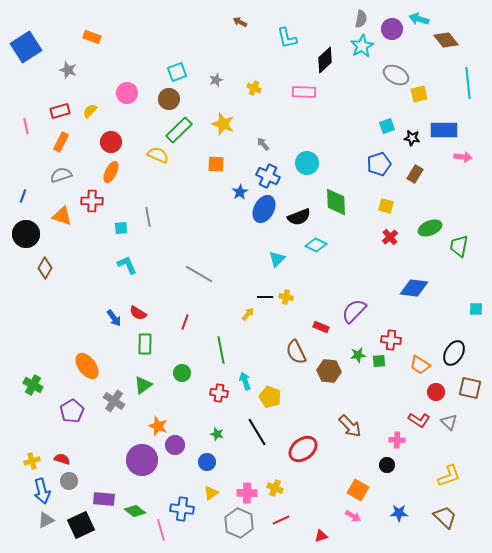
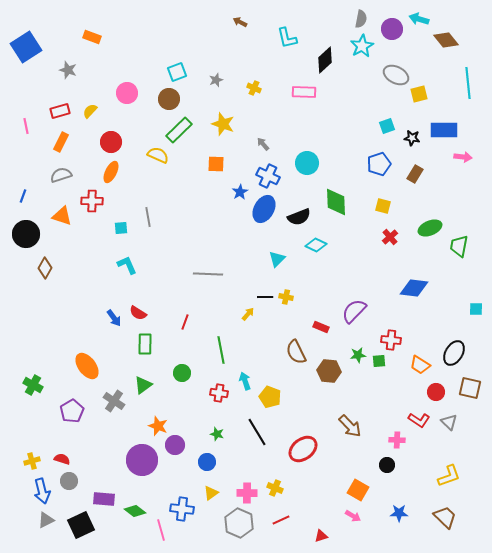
yellow square at (386, 206): moved 3 px left
gray line at (199, 274): moved 9 px right; rotated 28 degrees counterclockwise
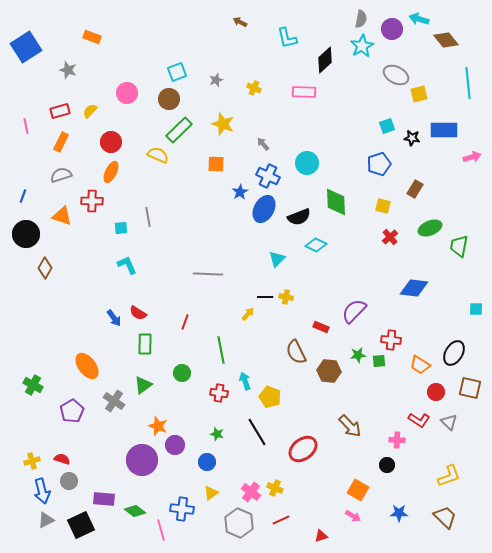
pink arrow at (463, 157): moved 9 px right; rotated 24 degrees counterclockwise
brown rectangle at (415, 174): moved 15 px down
pink cross at (247, 493): moved 4 px right, 1 px up; rotated 36 degrees clockwise
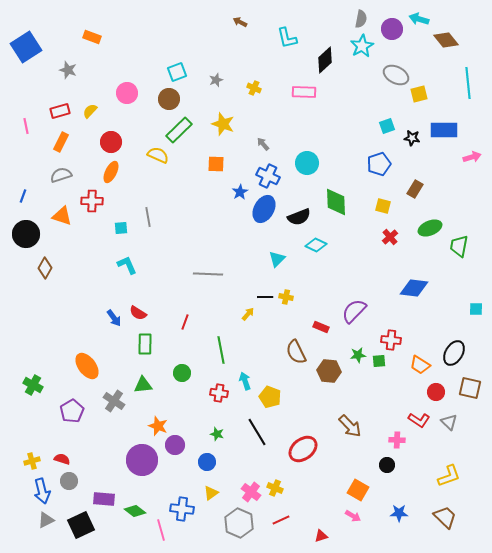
green triangle at (143, 385): rotated 30 degrees clockwise
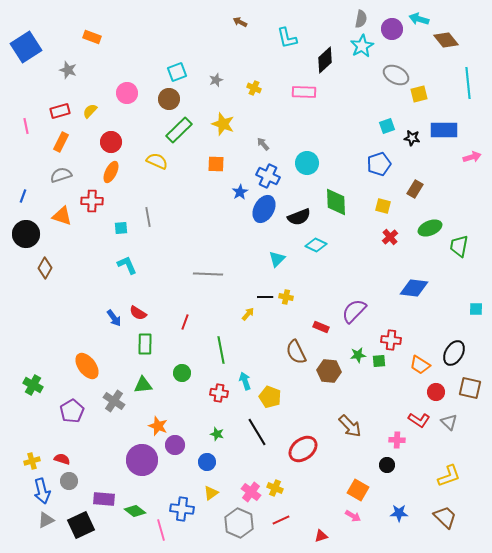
yellow semicircle at (158, 155): moved 1 px left, 6 px down
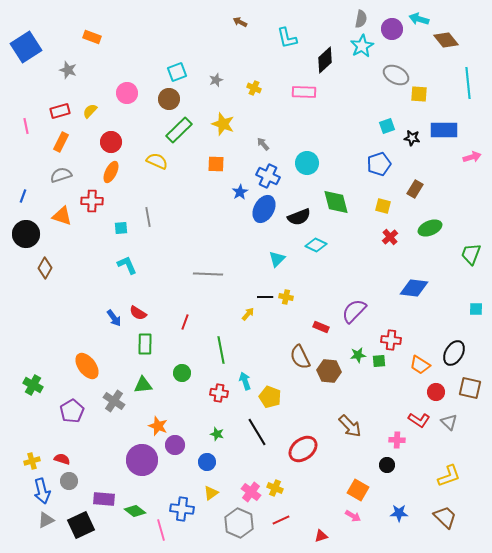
yellow square at (419, 94): rotated 18 degrees clockwise
green diamond at (336, 202): rotated 12 degrees counterclockwise
green trapezoid at (459, 246): moved 12 px right, 8 px down; rotated 10 degrees clockwise
brown semicircle at (296, 352): moved 4 px right, 5 px down
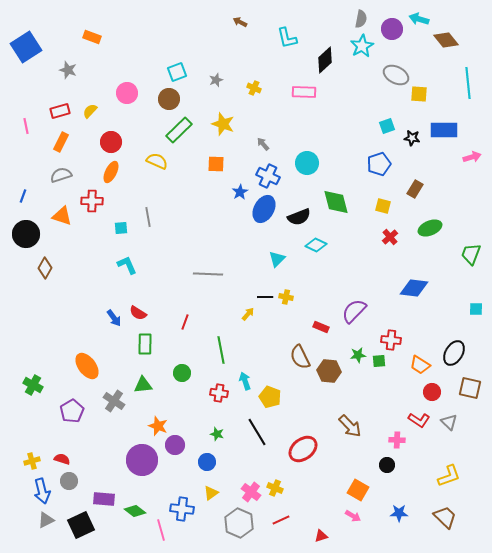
red circle at (436, 392): moved 4 px left
